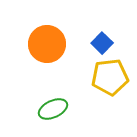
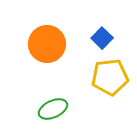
blue square: moved 5 px up
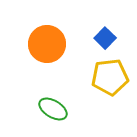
blue square: moved 3 px right
green ellipse: rotated 56 degrees clockwise
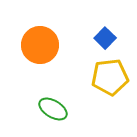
orange circle: moved 7 px left, 1 px down
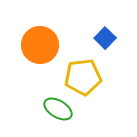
yellow pentagon: moved 27 px left
green ellipse: moved 5 px right
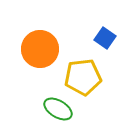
blue square: rotated 10 degrees counterclockwise
orange circle: moved 4 px down
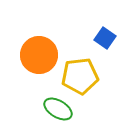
orange circle: moved 1 px left, 6 px down
yellow pentagon: moved 3 px left, 1 px up
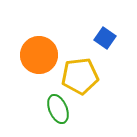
green ellipse: rotated 36 degrees clockwise
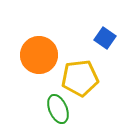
yellow pentagon: moved 2 px down
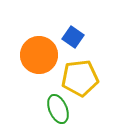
blue square: moved 32 px left, 1 px up
